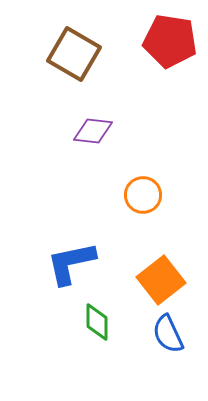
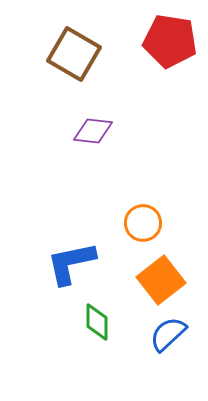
orange circle: moved 28 px down
blue semicircle: rotated 72 degrees clockwise
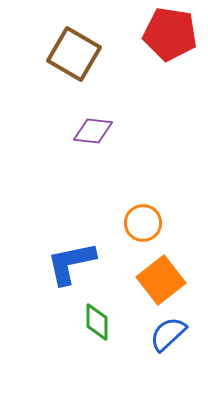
red pentagon: moved 7 px up
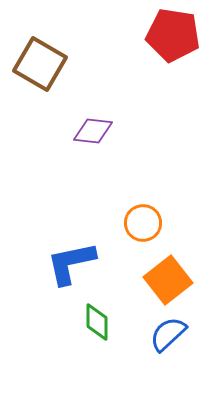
red pentagon: moved 3 px right, 1 px down
brown square: moved 34 px left, 10 px down
orange square: moved 7 px right
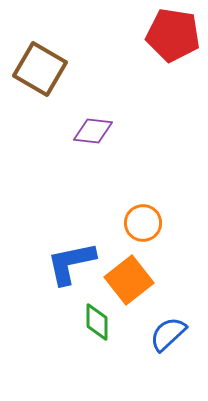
brown square: moved 5 px down
orange square: moved 39 px left
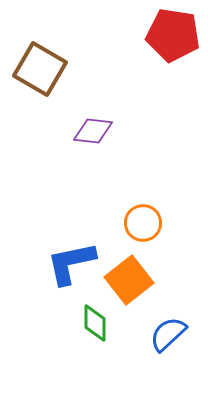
green diamond: moved 2 px left, 1 px down
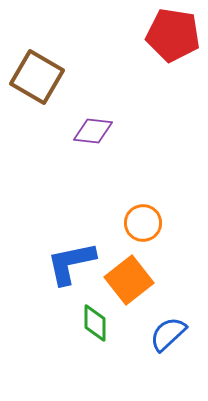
brown square: moved 3 px left, 8 px down
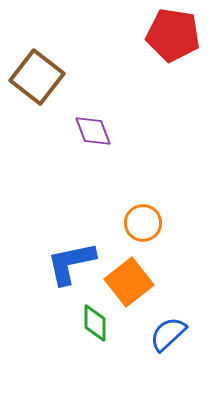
brown square: rotated 8 degrees clockwise
purple diamond: rotated 63 degrees clockwise
orange square: moved 2 px down
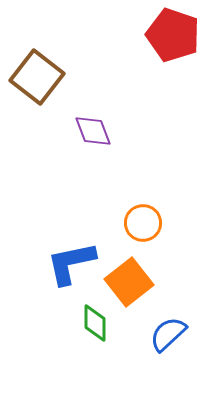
red pentagon: rotated 10 degrees clockwise
